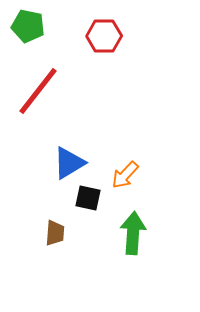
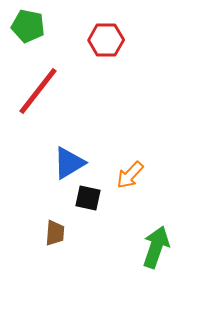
red hexagon: moved 2 px right, 4 px down
orange arrow: moved 5 px right
green arrow: moved 23 px right, 14 px down; rotated 15 degrees clockwise
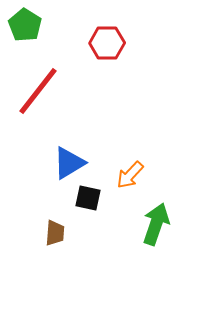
green pentagon: moved 3 px left, 1 px up; rotated 20 degrees clockwise
red hexagon: moved 1 px right, 3 px down
green arrow: moved 23 px up
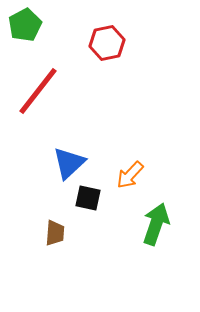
green pentagon: rotated 12 degrees clockwise
red hexagon: rotated 12 degrees counterclockwise
blue triangle: rotated 12 degrees counterclockwise
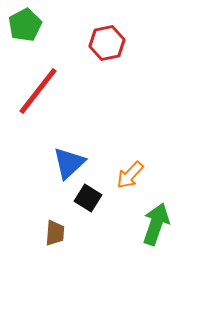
black square: rotated 20 degrees clockwise
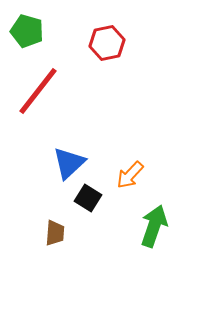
green pentagon: moved 2 px right, 6 px down; rotated 28 degrees counterclockwise
green arrow: moved 2 px left, 2 px down
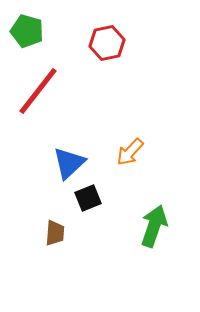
orange arrow: moved 23 px up
black square: rotated 36 degrees clockwise
